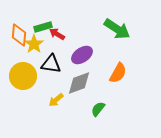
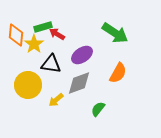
green arrow: moved 2 px left, 4 px down
orange diamond: moved 3 px left
yellow circle: moved 5 px right, 9 px down
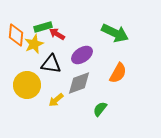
green arrow: rotated 8 degrees counterclockwise
yellow star: rotated 12 degrees clockwise
yellow circle: moved 1 px left
green semicircle: moved 2 px right
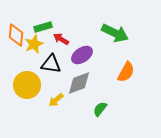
red arrow: moved 4 px right, 5 px down
orange semicircle: moved 8 px right, 1 px up
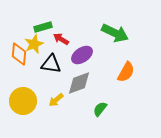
orange diamond: moved 3 px right, 19 px down
yellow circle: moved 4 px left, 16 px down
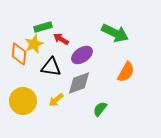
black triangle: moved 3 px down
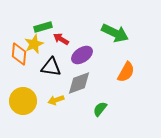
yellow arrow: rotated 21 degrees clockwise
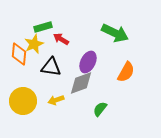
purple ellipse: moved 6 px right, 7 px down; rotated 30 degrees counterclockwise
gray diamond: moved 2 px right
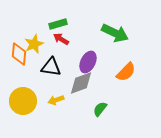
green rectangle: moved 15 px right, 3 px up
orange semicircle: rotated 15 degrees clockwise
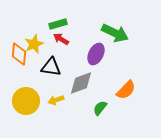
purple ellipse: moved 8 px right, 8 px up
orange semicircle: moved 18 px down
yellow circle: moved 3 px right
green semicircle: moved 1 px up
